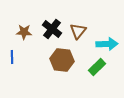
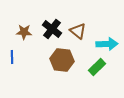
brown triangle: rotated 30 degrees counterclockwise
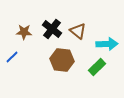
blue line: rotated 48 degrees clockwise
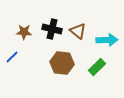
black cross: rotated 24 degrees counterclockwise
cyan arrow: moved 4 px up
brown hexagon: moved 3 px down
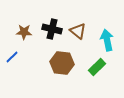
cyan arrow: rotated 100 degrees counterclockwise
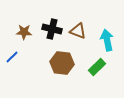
brown triangle: rotated 18 degrees counterclockwise
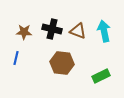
cyan arrow: moved 3 px left, 9 px up
blue line: moved 4 px right, 1 px down; rotated 32 degrees counterclockwise
green rectangle: moved 4 px right, 9 px down; rotated 18 degrees clockwise
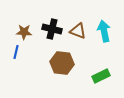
blue line: moved 6 px up
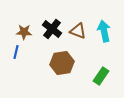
black cross: rotated 24 degrees clockwise
brown hexagon: rotated 15 degrees counterclockwise
green rectangle: rotated 30 degrees counterclockwise
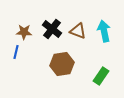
brown hexagon: moved 1 px down
